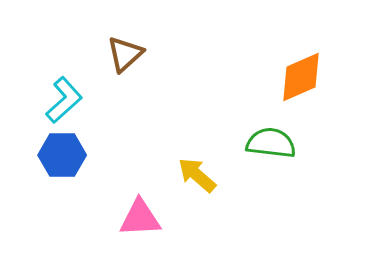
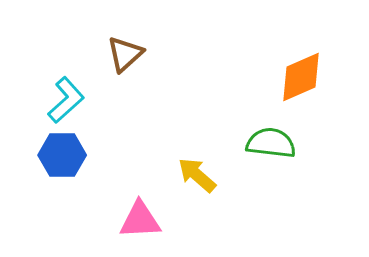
cyan L-shape: moved 2 px right
pink triangle: moved 2 px down
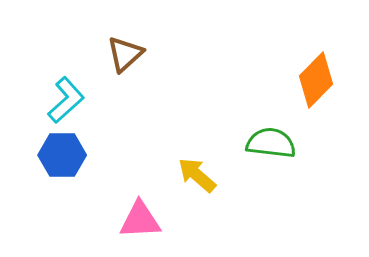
orange diamond: moved 15 px right, 3 px down; rotated 22 degrees counterclockwise
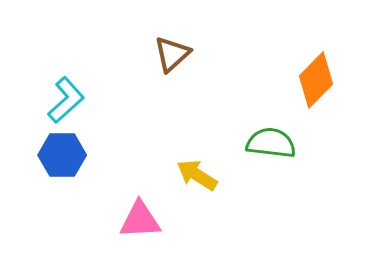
brown triangle: moved 47 px right
yellow arrow: rotated 9 degrees counterclockwise
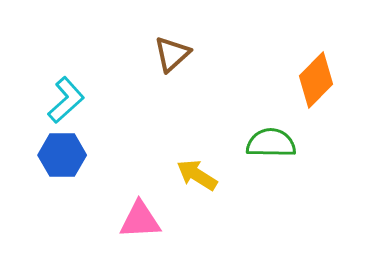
green semicircle: rotated 6 degrees counterclockwise
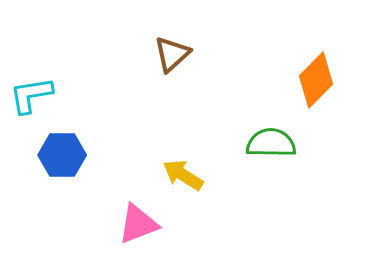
cyan L-shape: moved 35 px left, 5 px up; rotated 147 degrees counterclockwise
yellow arrow: moved 14 px left
pink triangle: moved 2 px left, 4 px down; rotated 18 degrees counterclockwise
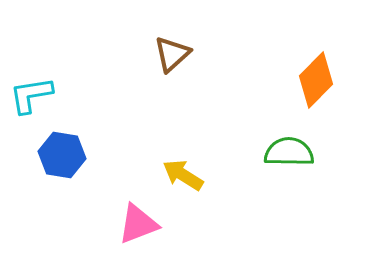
green semicircle: moved 18 px right, 9 px down
blue hexagon: rotated 9 degrees clockwise
